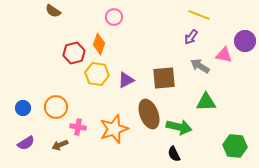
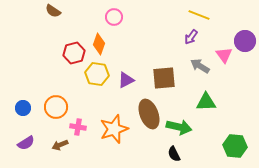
pink triangle: rotated 42 degrees clockwise
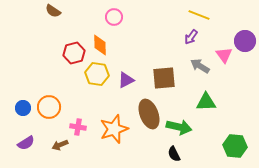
orange diamond: moved 1 px right, 1 px down; rotated 20 degrees counterclockwise
orange circle: moved 7 px left
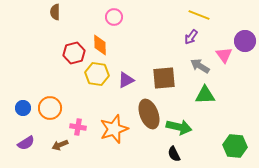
brown semicircle: moved 2 px right, 1 px down; rotated 56 degrees clockwise
green triangle: moved 1 px left, 7 px up
orange circle: moved 1 px right, 1 px down
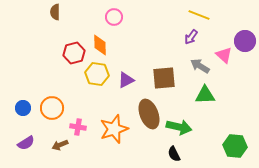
pink triangle: rotated 12 degrees counterclockwise
orange circle: moved 2 px right
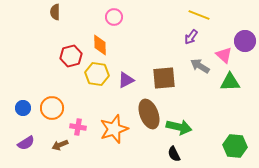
red hexagon: moved 3 px left, 3 px down
green triangle: moved 25 px right, 13 px up
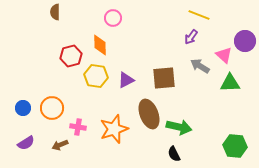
pink circle: moved 1 px left, 1 px down
yellow hexagon: moved 1 px left, 2 px down
green triangle: moved 1 px down
